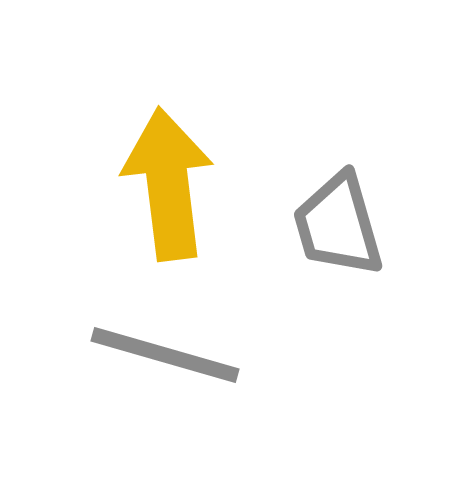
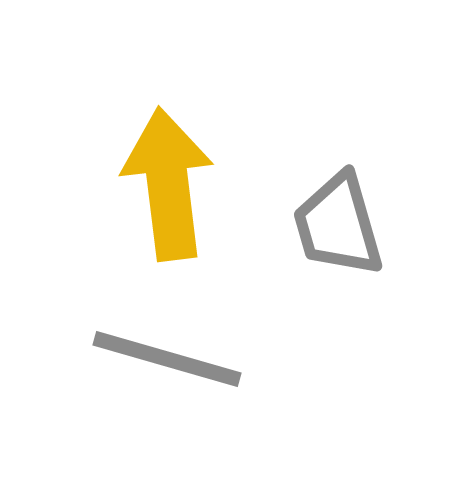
gray line: moved 2 px right, 4 px down
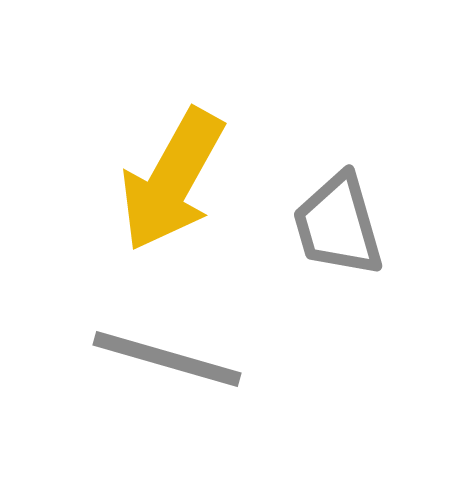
yellow arrow: moved 4 px right, 4 px up; rotated 144 degrees counterclockwise
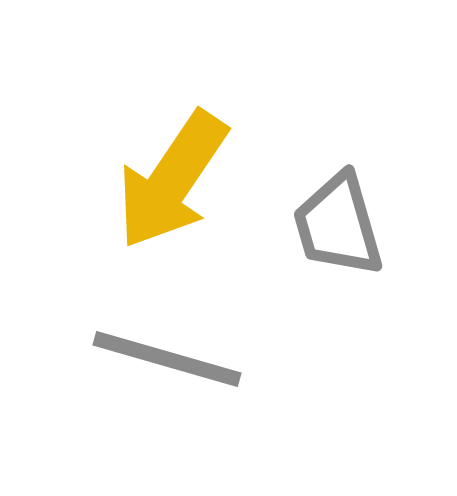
yellow arrow: rotated 5 degrees clockwise
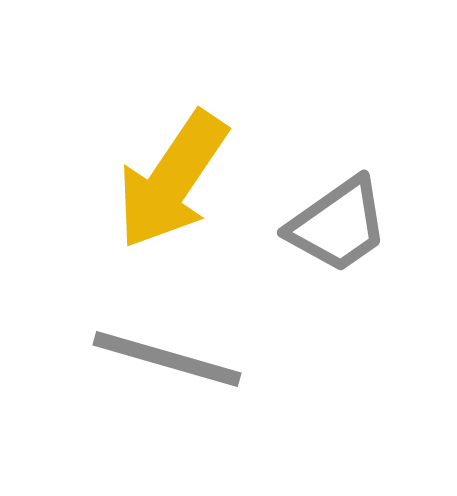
gray trapezoid: rotated 109 degrees counterclockwise
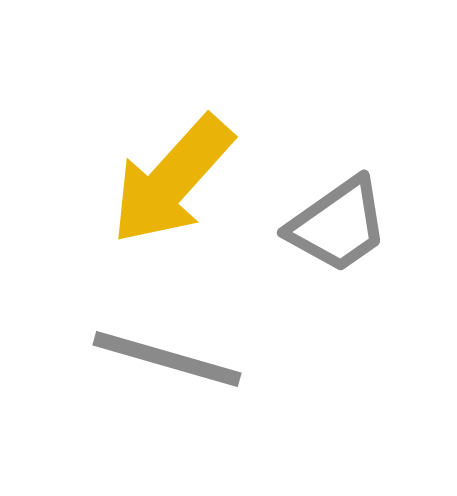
yellow arrow: rotated 8 degrees clockwise
